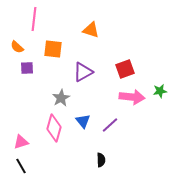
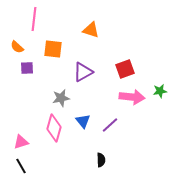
gray star: rotated 18 degrees clockwise
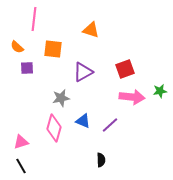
blue triangle: rotated 28 degrees counterclockwise
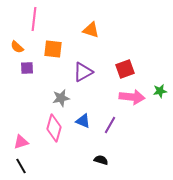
purple line: rotated 18 degrees counterclockwise
black semicircle: rotated 72 degrees counterclockwise
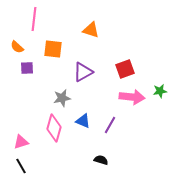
gray star: moved 1 px right
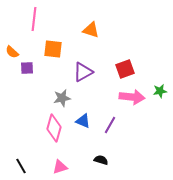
orange semicircle: moved 5 px left, 5 px down
pink triangle: moved 39 px right, 25 px down
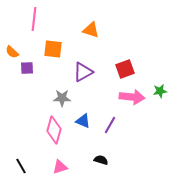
gray star: rotated 12 degrees clockwise
pink diamond: moved 2 px down
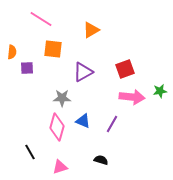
pink line: moved 7 px right; rotated 65 degrees counterclockwise
orange triangle: rotated 48 degrees counterclockwise
orange semicircle: rotated 128 degrees counterclockwise
purple line: moved 2 px right, 1 px up
pink diamond: moved 3 px right, 3 px up
black line: moved 9 px right, 14 px up
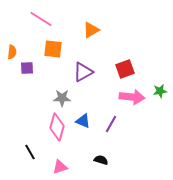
purple line: moved 1 px left
